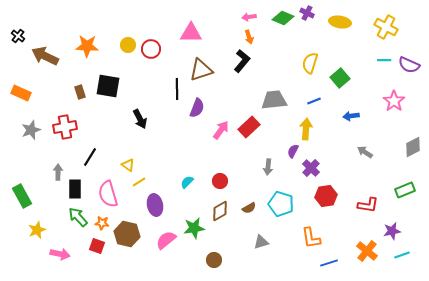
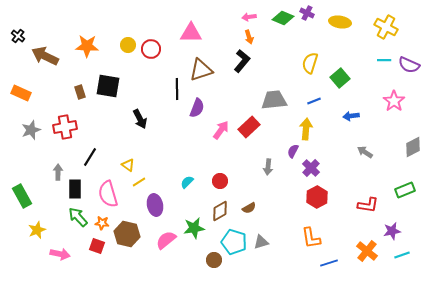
red hexagon at (326, 196): moved 9 px left, 1 px down; rotated 20 degrees counterclockwise
cyan pentagon at (281, 204): moved 47 px left, 38 px down
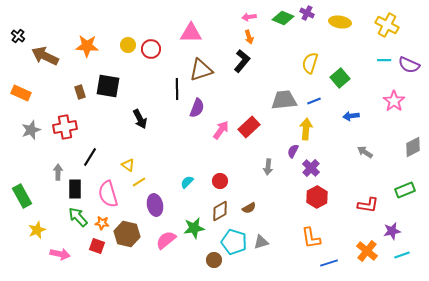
yellow cross at (386, 27): moved 1 px right, 2 px up
gray trapezoid at (274, 100): moved 10 px right
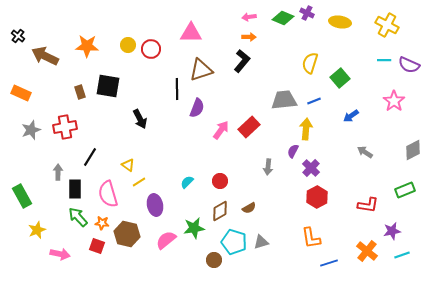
orange arrow at (249, 37): rotated 72 degrees counterclockwise
blue arrow at (351, 116): rotated 28 degrees counterclockwise
gray diamond at (413, 147): moved 3 px down
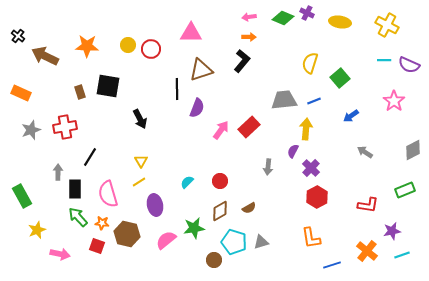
yellow triangle at (128, 165): moved 13 px right, 4 px up; rotated 24 degrees clockwise
blue line at (329, 263): moved 3 px right, 2 px down
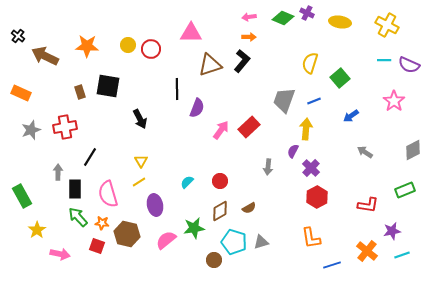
brown triangle at (201, 70): moved 9 px right, 5 px up
gray trapezoid at (284, 100): rotated 64 degrees counterclockwise
yellow star at (37, 230): rotated 12 degrees counterclockwise
